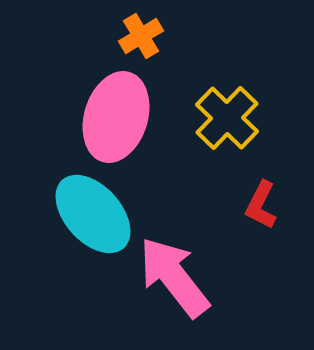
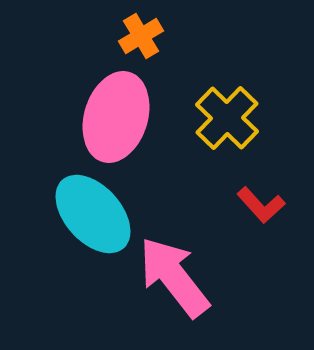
red L-shape: rotated 69 degrees counterclockwise
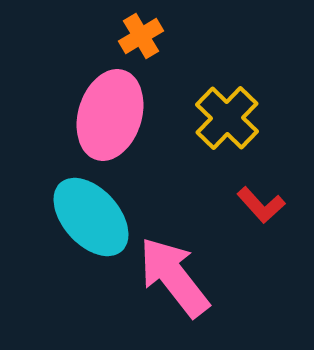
pink ellipse: moved 6 px left, 2 px up
cyan ellipse: moved 2 px left, 3 px down
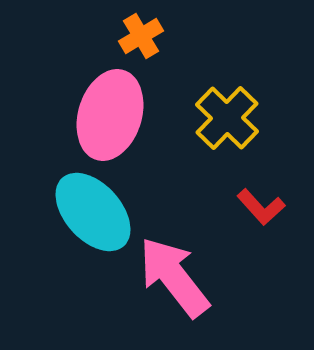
red L-shape: moved 2 px down
cyan ellipse: moved 2 px right, 5 px up
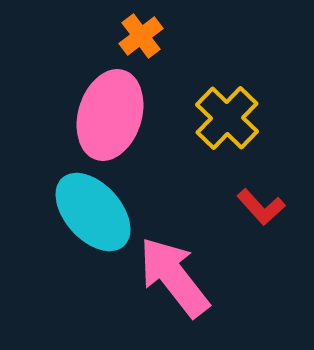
orange cross: rotated 6 degrees counterclockwise
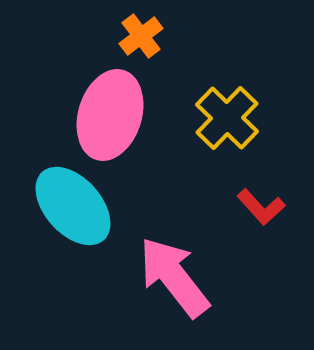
cyan ellipse: moved 20 px left, 6 px up
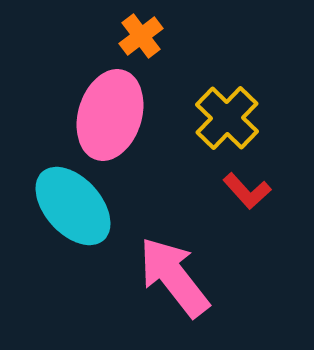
red L-shape: moved 14 px left, 16 px up
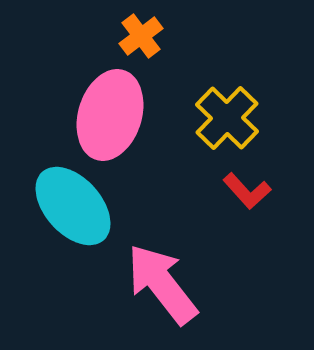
pink arrow: moved 12 px left, 7 px down
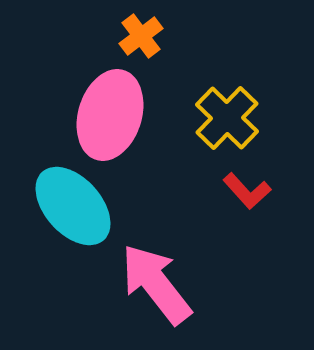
pink arrow: moved 6 px left
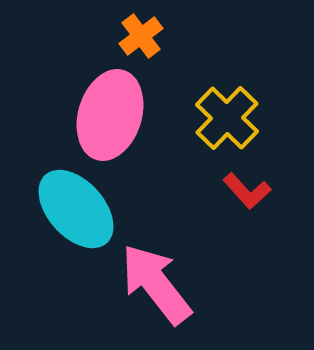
cyan ellipse: moved 3 px right, 3 px down
